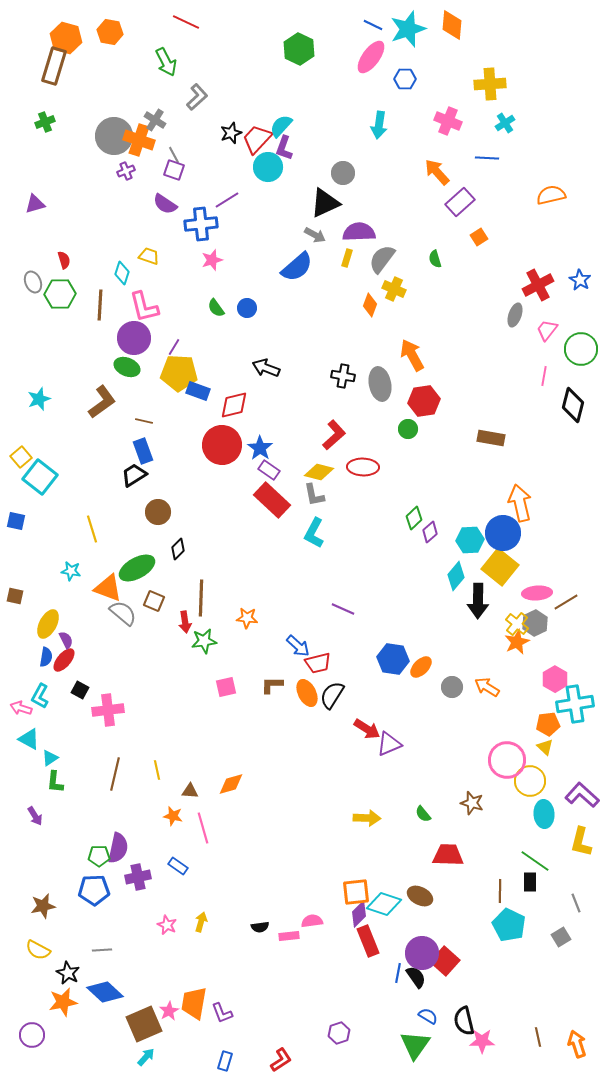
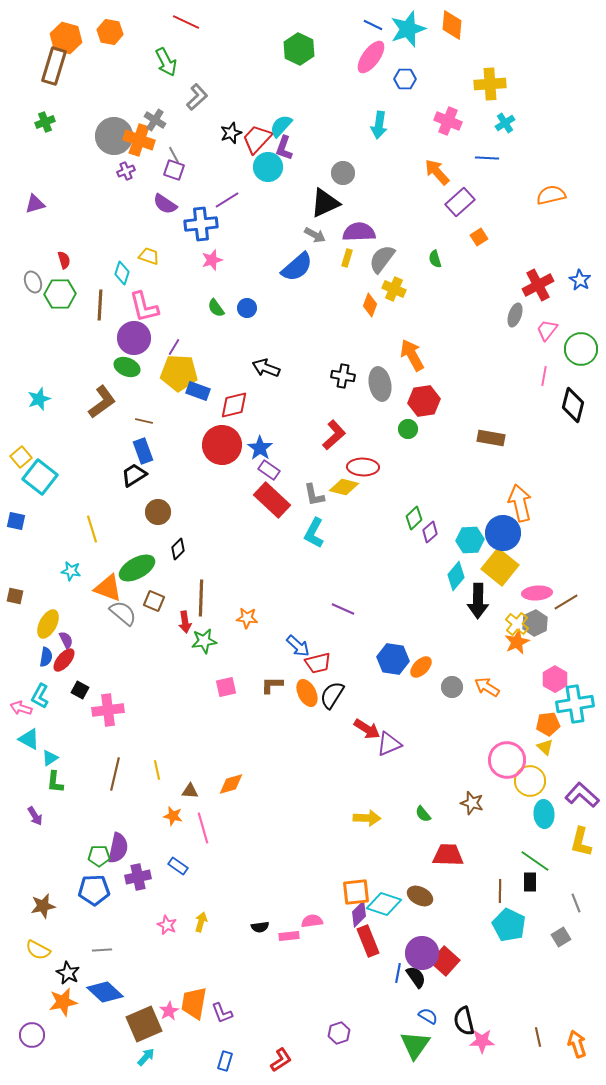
yellow diamond at (319, 472): moved 25 px right, 15 px down
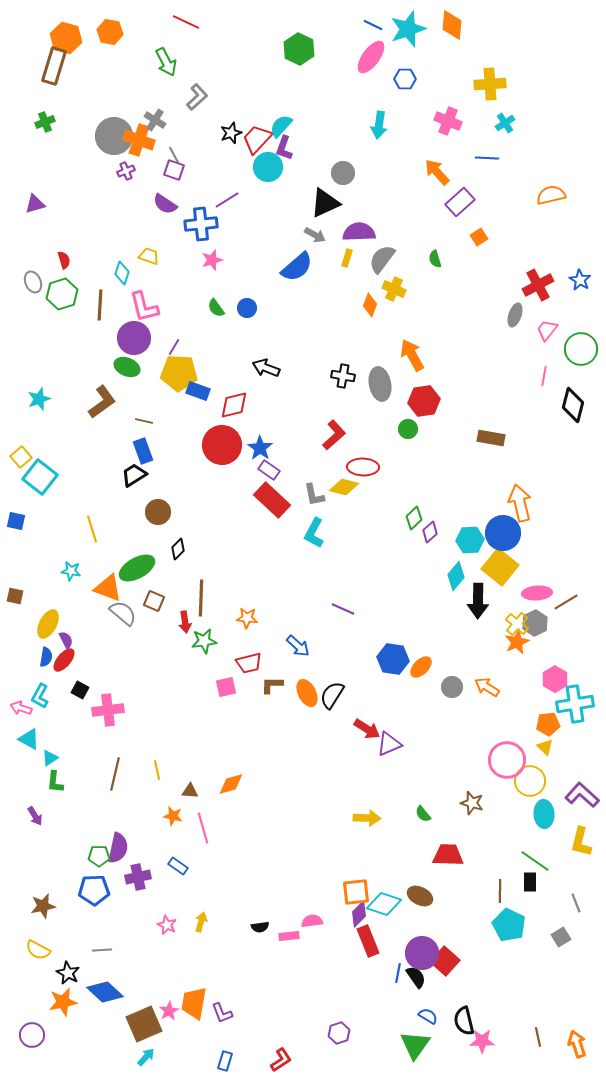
green hexagon at (60, 294): moved 2 px right; rotated 16 degrees counterclockwise
red trapezoid at (318, 663): moved 69 px left
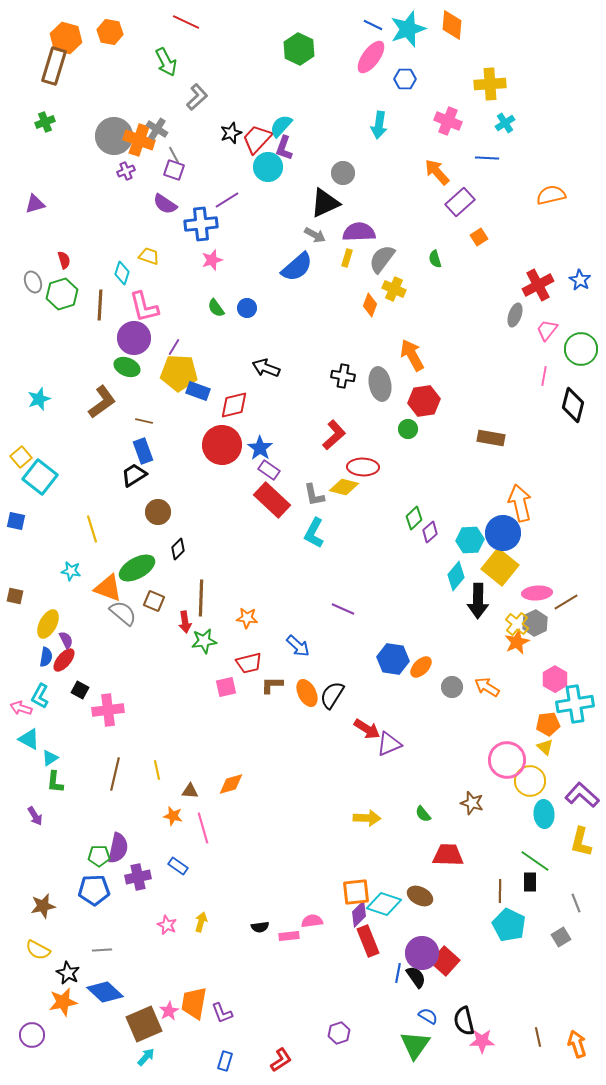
gray cross at (155, 120): moved 2 px right, 9 px down
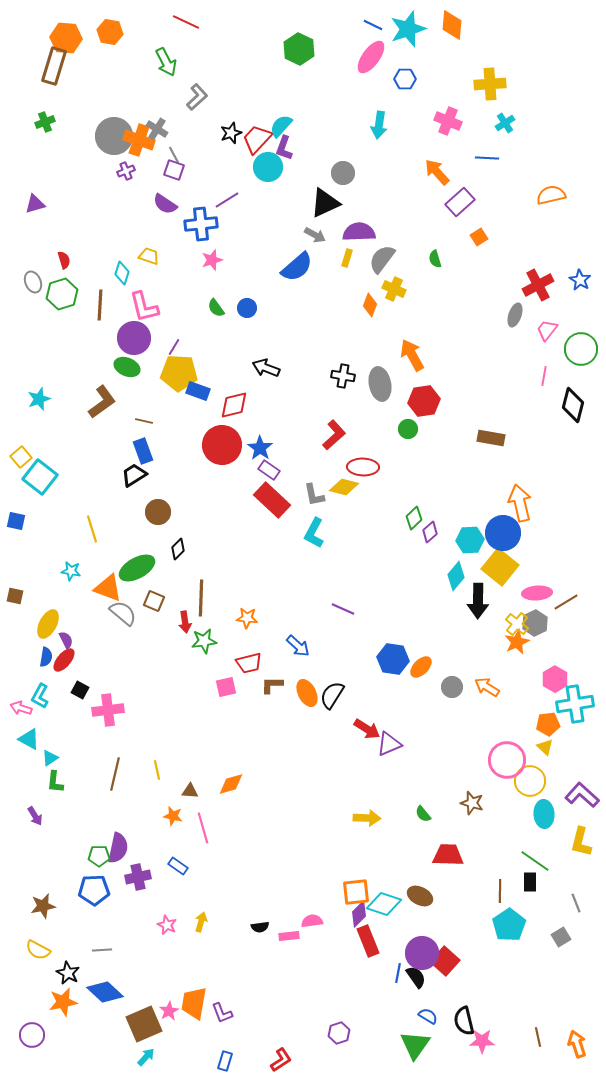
orange hexagon at (66, 38): rotated 12 degrees counterclockwise
cyan pentagon at (509, 925): rotated 12 degrees clockwise
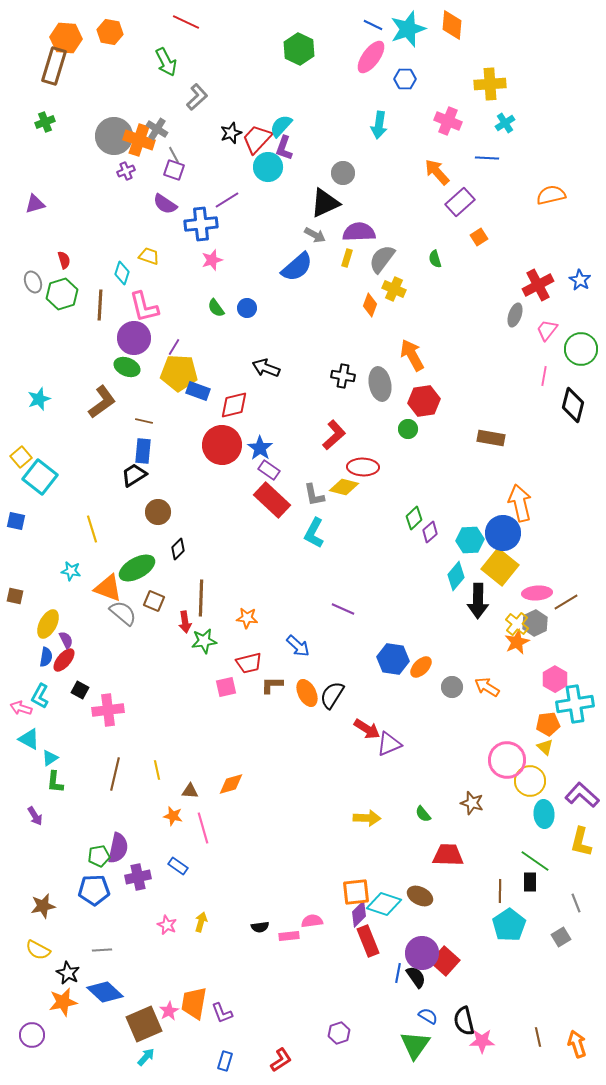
blue rectangle at (143, 451): rotated 25 degrees clockwise
green pentagon at (99, 856): rotated 10 degrees counterclockwise
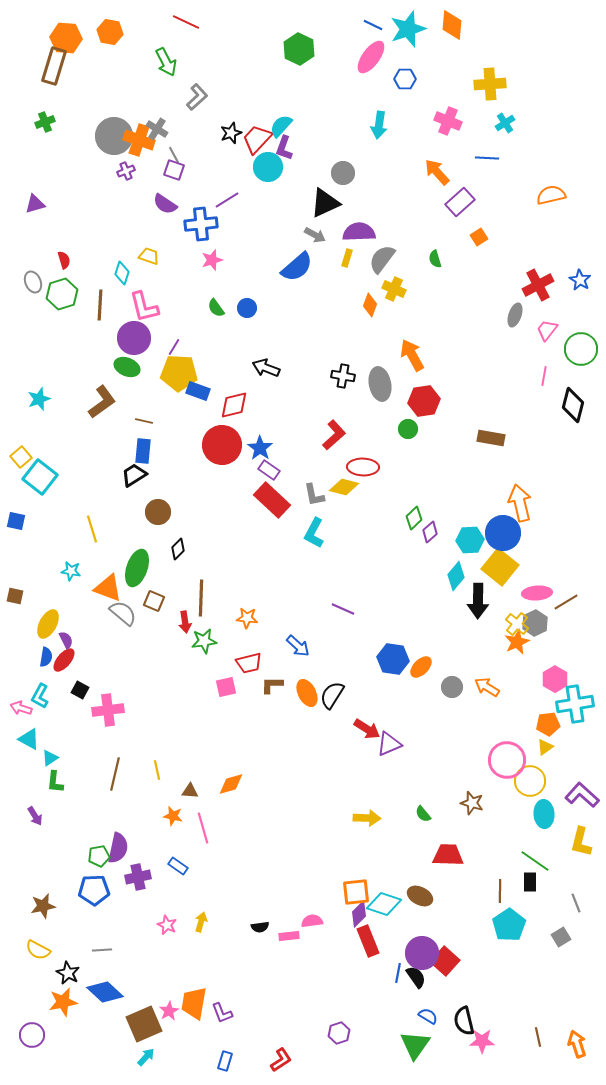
green ellipse at (137, 568): rotated 42 degrees counterclockwise
yellow triangle at (545, 747): rotated 42 degrees clockwise
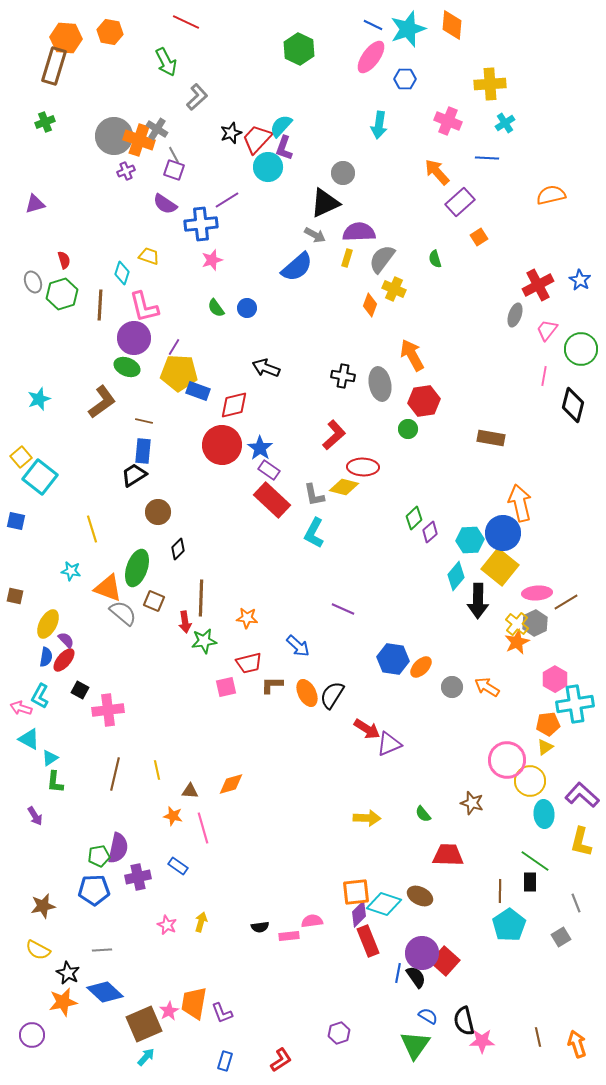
purple semicircle at (66, 640): rotated 18 degrees counterclockwise
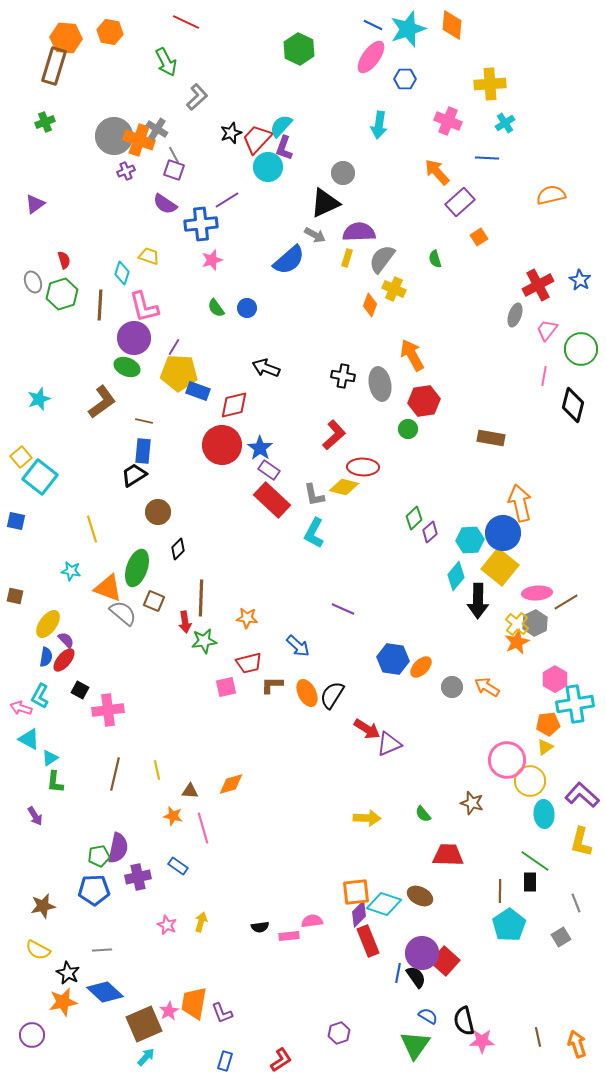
purple triangle at (35, 204): rotated 20 degrees counterclockwise
blue semicircle at (297, 267): moved 8 px left, 7 px up
yellow ellipse at (48, 624): rotated 8 degrees clockwise
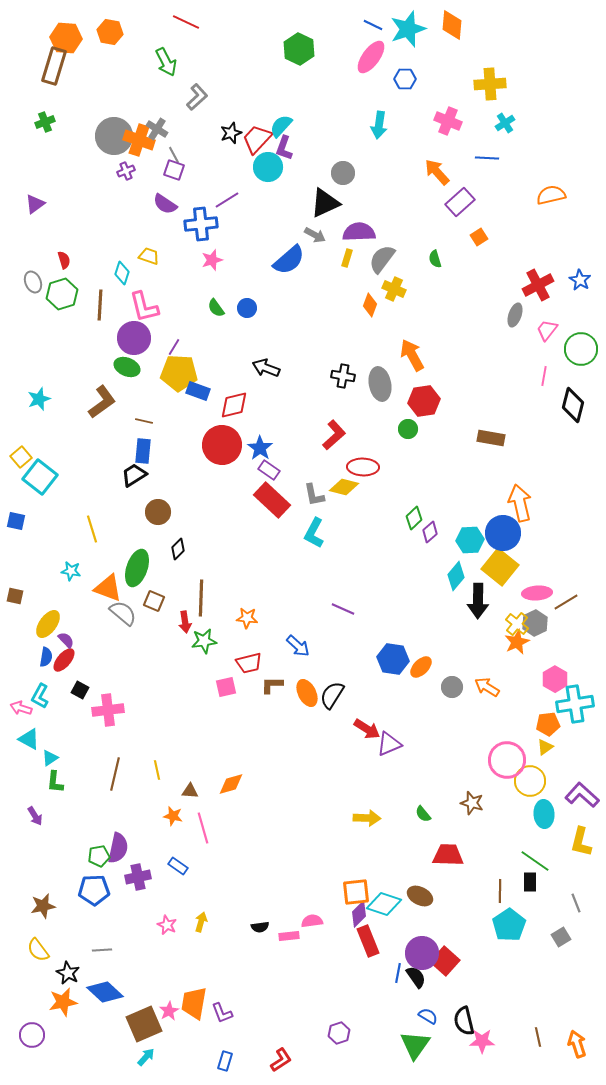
yellow semicircle at (38, 950): rotated 25 degrees clockwise
